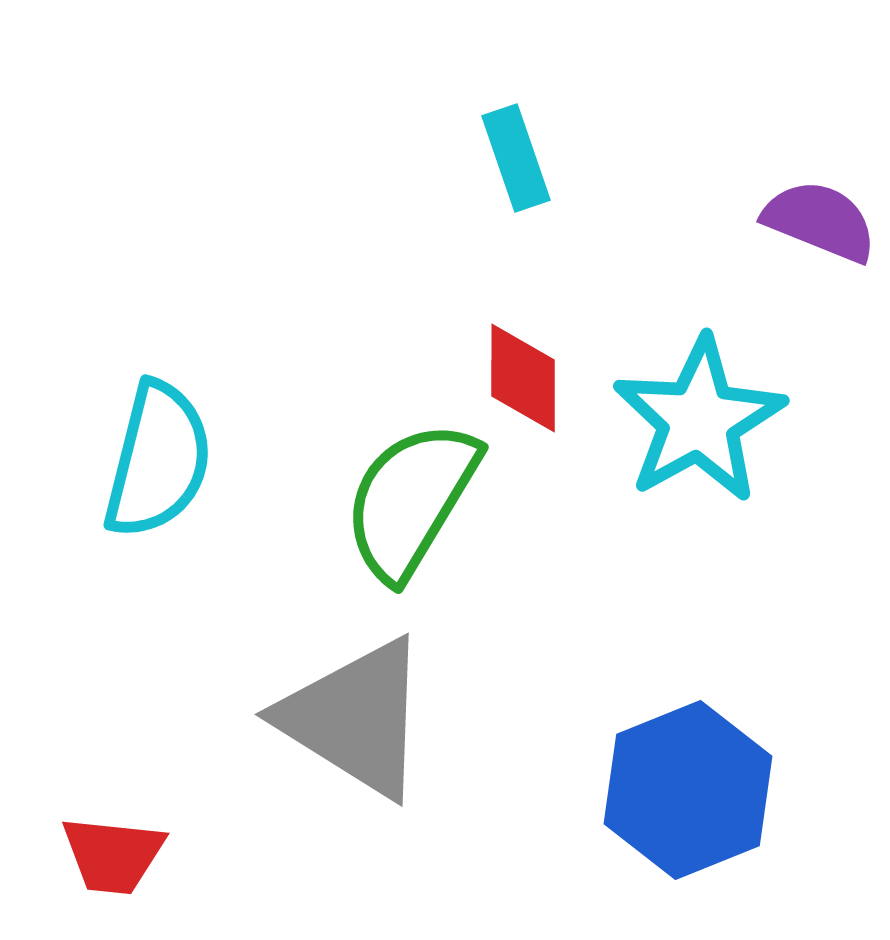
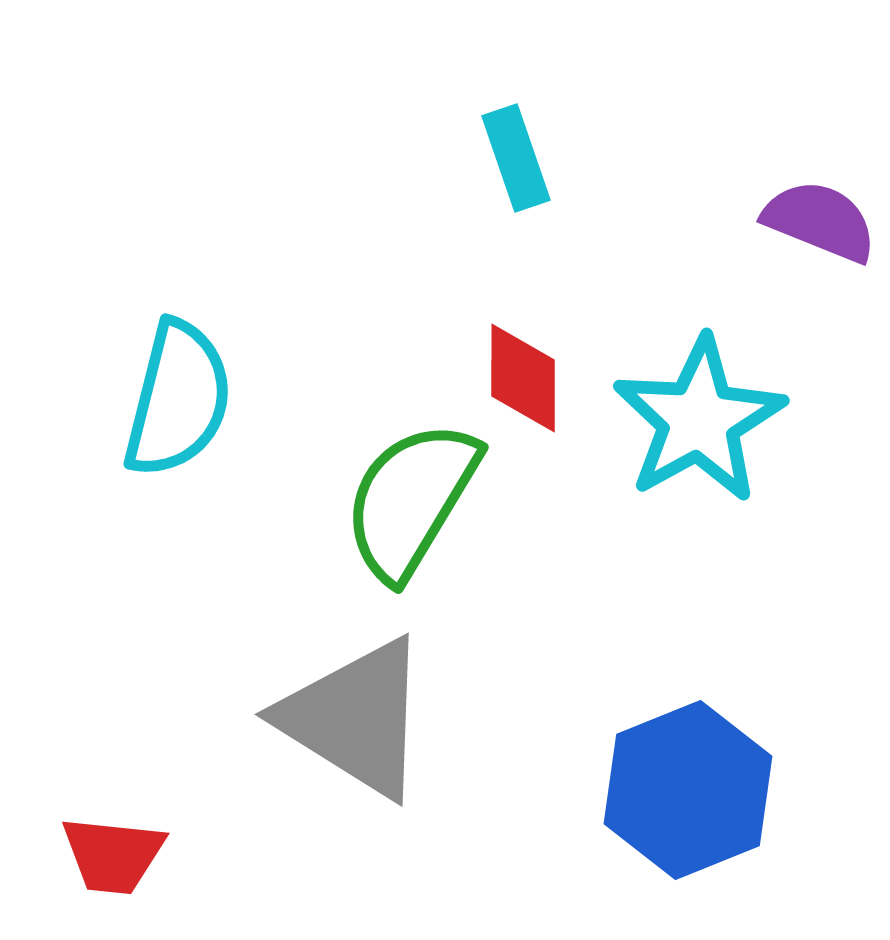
cyan semicircle: moved 20 px right, 61 px up
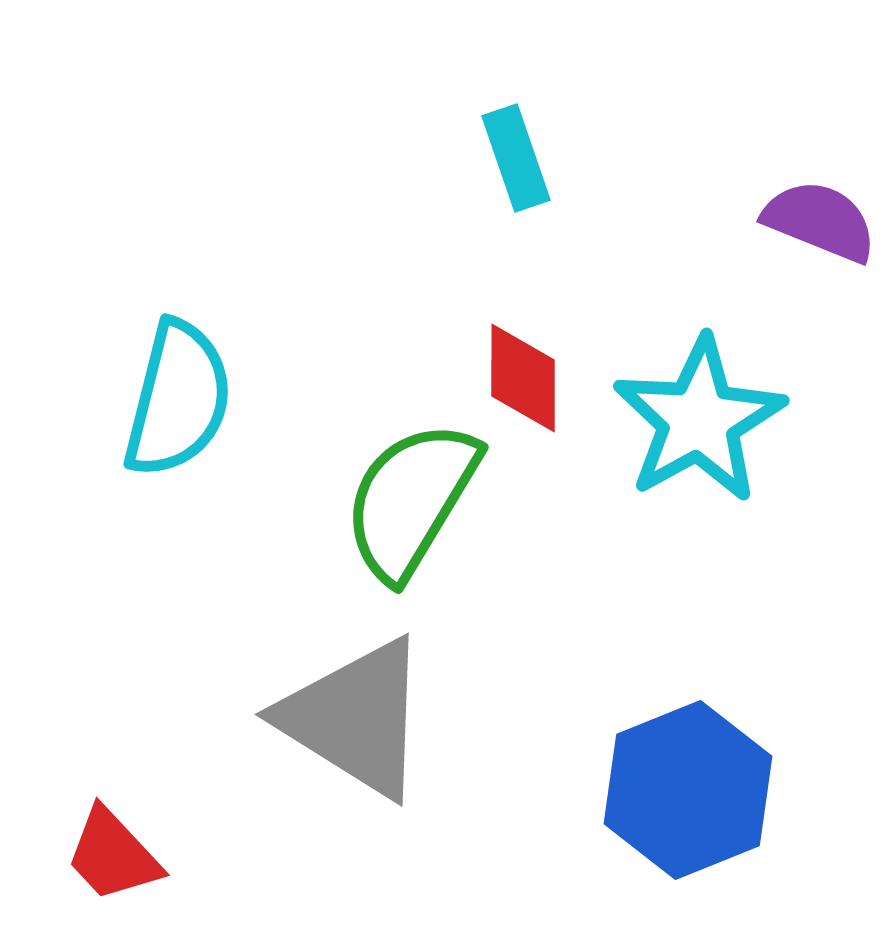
red trapezoid: rotated 41 degrees clockwise
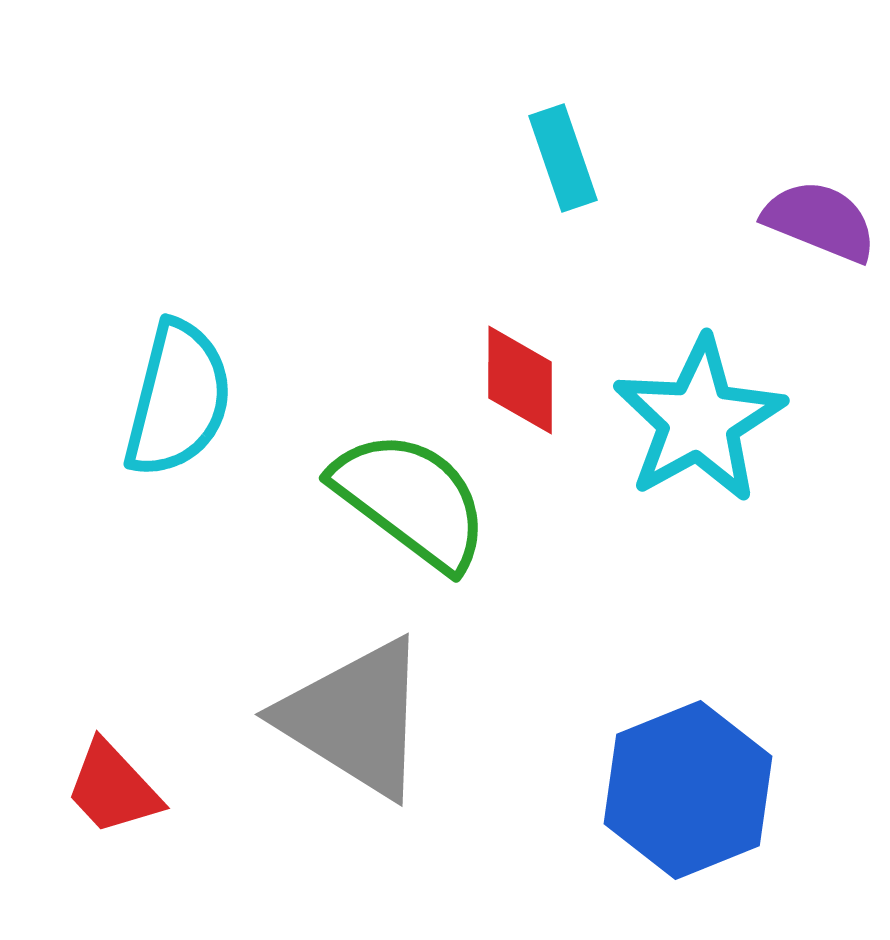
cyan rectangle: moved 47 px right
red diamond: moved 3 px left, 2 px down
green semicircle: rotated 96 degrees clockwise
red trapezoid: moved 67 px up
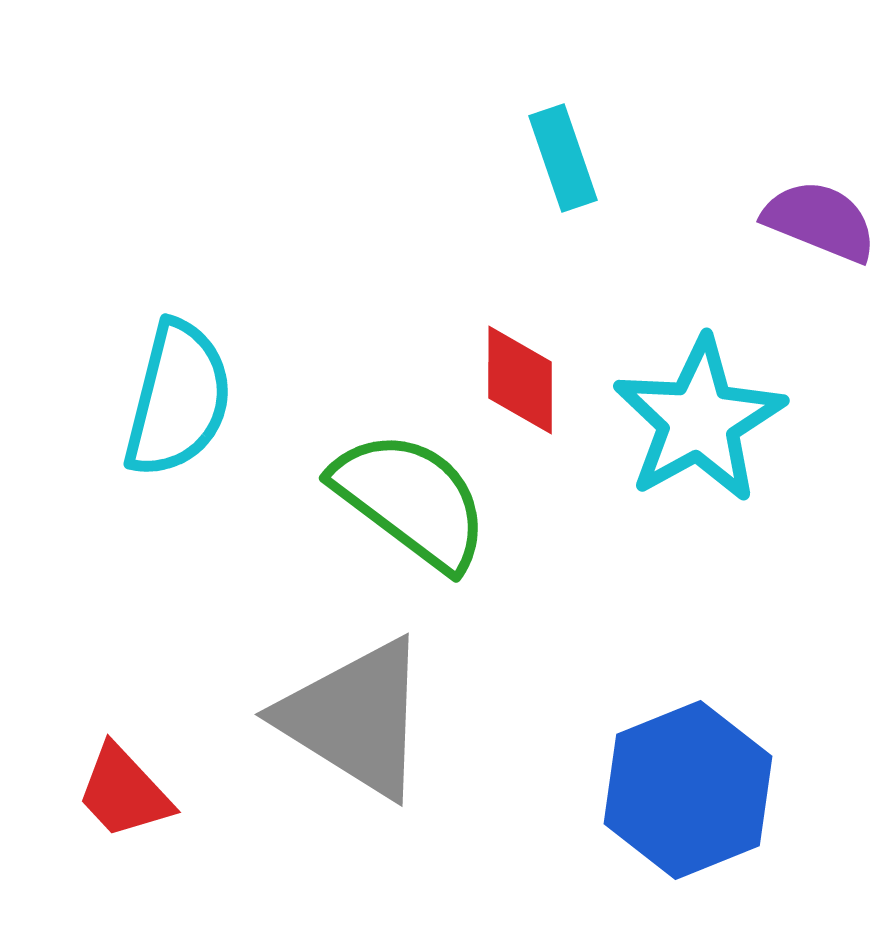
red trapezoid: moved 11 px right, 4 px down
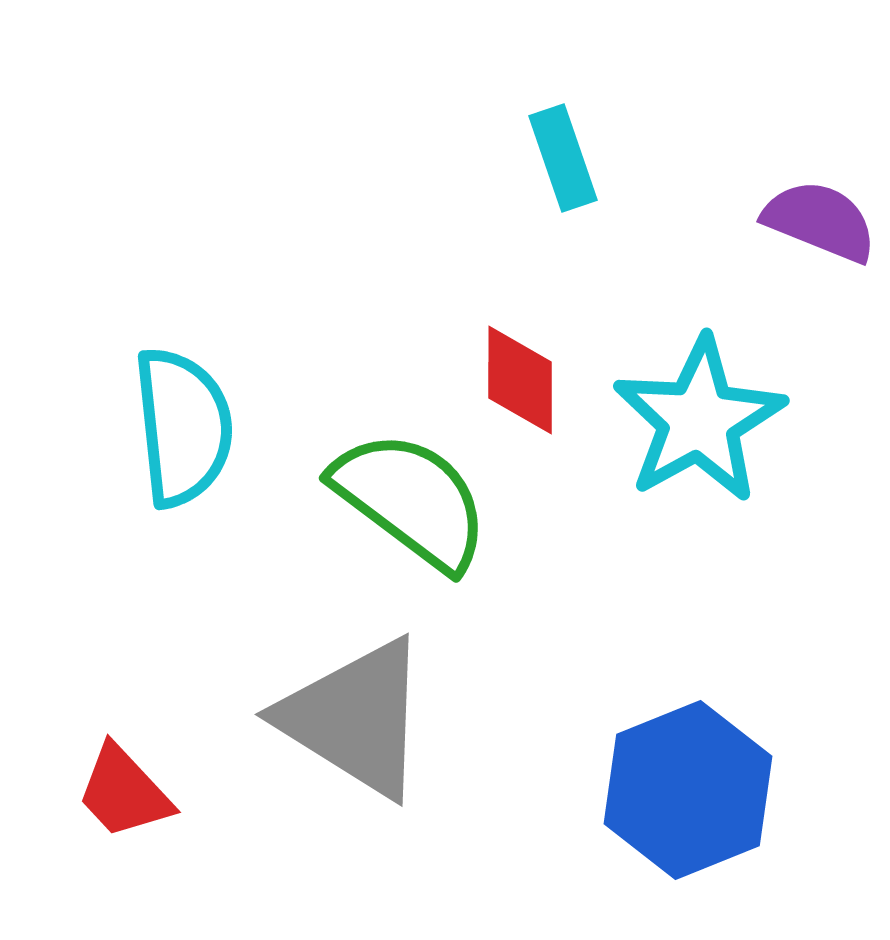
cyan semicircle: moved 5 px right, 28 px down; rotated 20 degrees counterclockwise
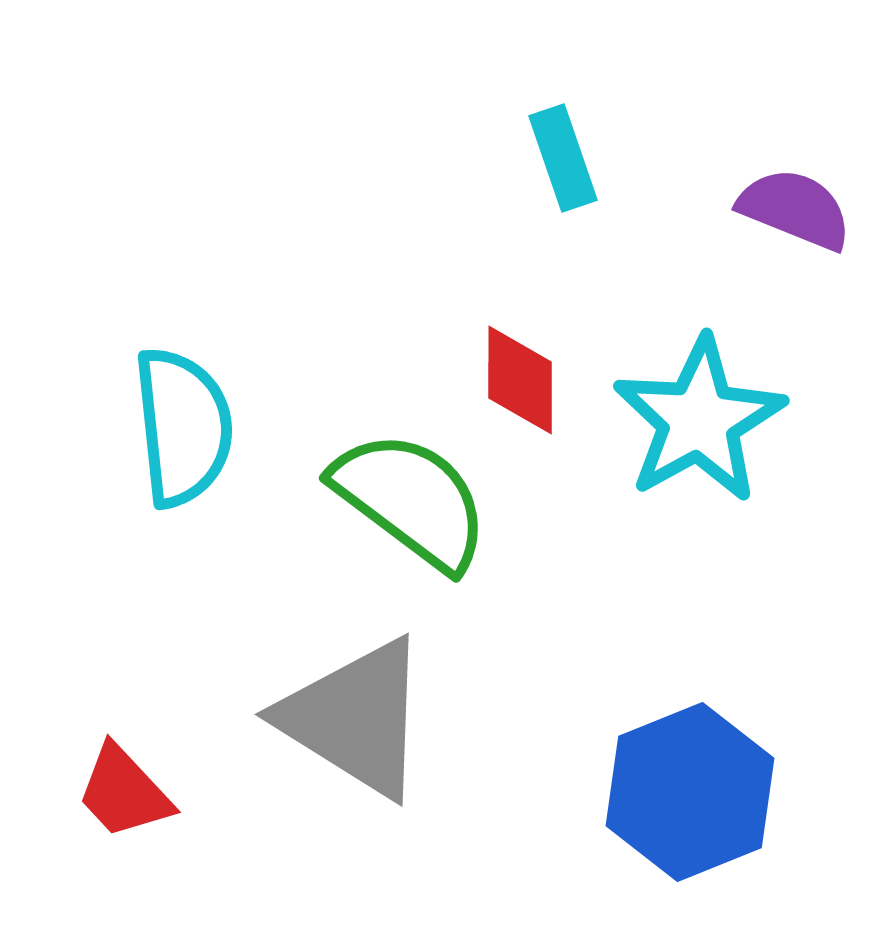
purple semicircle: moved 25 px left, 12 px up
blue hexagon: moved 2 px right, 2 px down
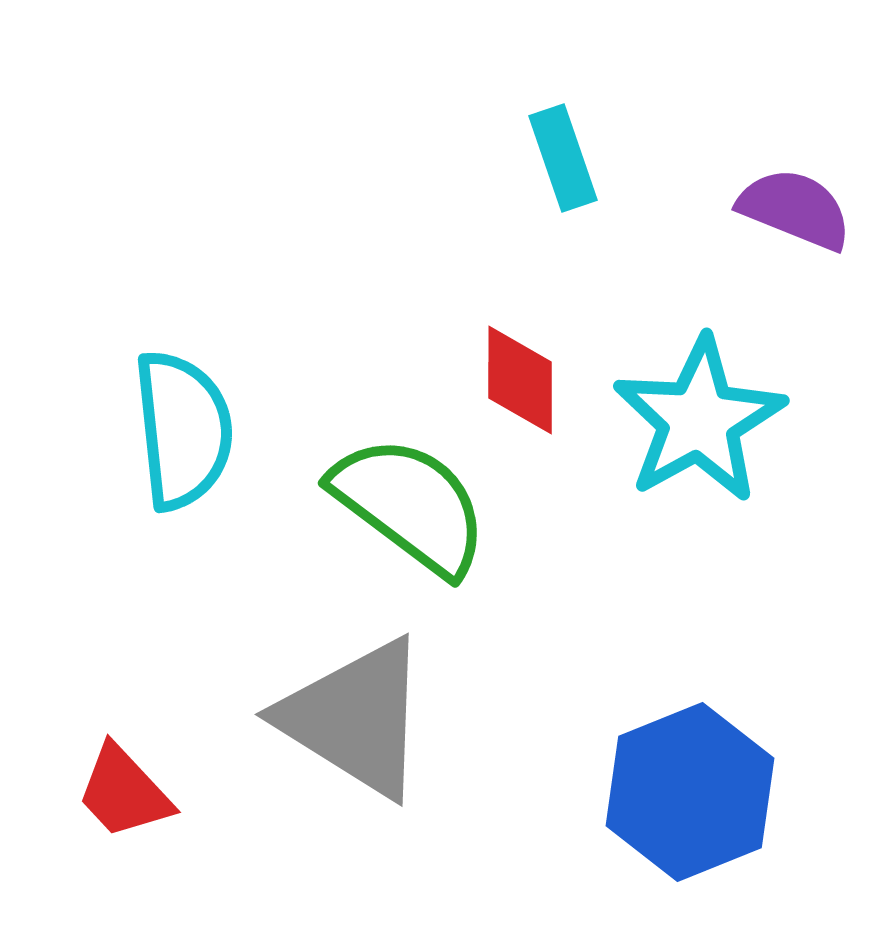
cyan semicircle: moved 3 px down
green semicircle: moved 1 px left, 5 px down
